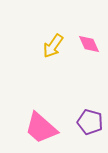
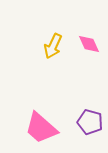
yellow arrow: rotated 10 degrees counterclockwise
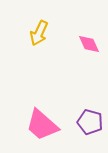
yellow arrow: moved 14 px left, 13 px up
pink trapezoid: moved 1 px right, 3 px up
